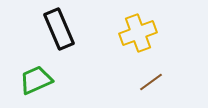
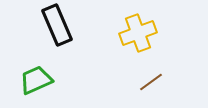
black rectangle: moved 2 px left, 4 px up
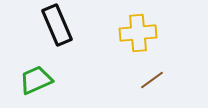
yellow cross: rotated 15 degrees clockwise
brown line: moved 1 px right, 2 px up
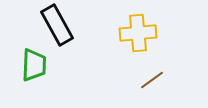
black rectangle: rotated 6 degrees counterclockwise
green trapezoid: moved 2 px left, 15 px up; rotated 116 degrees clockwise
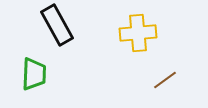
green trapezoid: moved 9 px down
brown line: moved 13 px right
